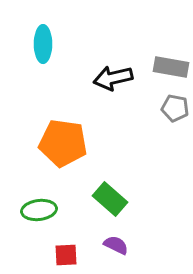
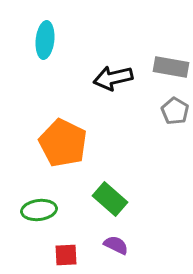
cyan ellipse: moved 2 px right, 4 px up; rotated 6 degrees clockwise
gray pentagon: moved 3 px down; rotated 20 degrees clockwise
orange pentagon: rotated 18 degrees clockwise
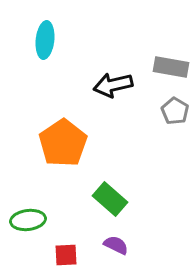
black arrow: moved 7 px down
orange pentagon: rotated 12 degrees clockwise
green ellipse: moved 11 px left, 10 px down
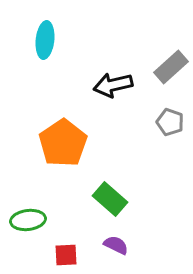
gray rectangle: rotated 52 degrees counterclockwise
gray pentagon: moved 5 px left, 11 px down; rotated 12 degrees counterclockwise
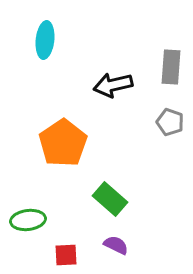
gray rectangle: rotated 44 degrees counterclockwise
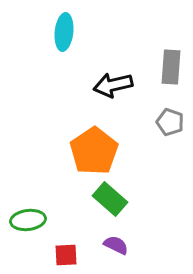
cyan ellipse: moved 19 px right, 8 px up
orange pentagon: moved 31 px right, 8 px down
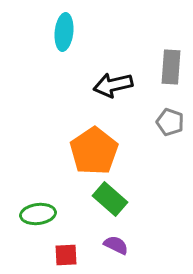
green ellipse: moved 10 px right, 6 px up
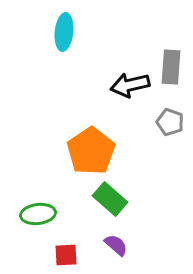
black arrow: moved 17 px right
orange pentagon: moved 3 px left
purple semicircle: rotated 15 degrees clockwise
